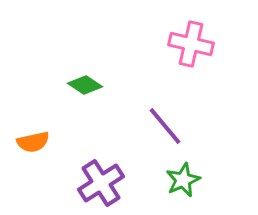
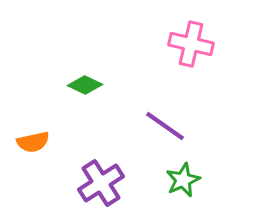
green diamond: rotated 8 degrees counterclockwise
purple line: rotated 15 degrees counterclockwise
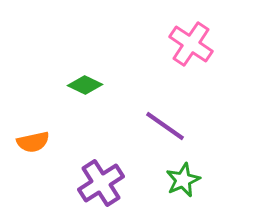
pink cross: rotated 21 degrees clockwise
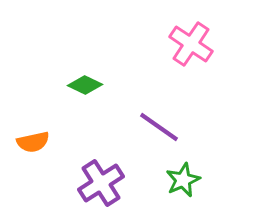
purple line: moved 6 px left, 1 px down
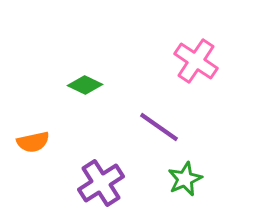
pink cross: moved 5 px right, 17 px down
green star: moved 2 px right, 1 px up
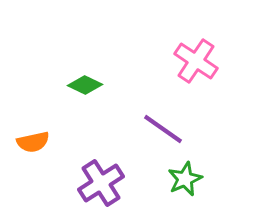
purple line: moved 4 px right, 2 px down
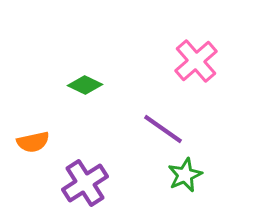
pink cross: rotated 15 degrees clockwise
green star: moved 4 px up
purple cross: moved 16 px left
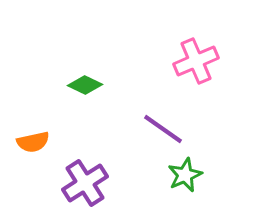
pink cross: rotated 18 degrees clockwise
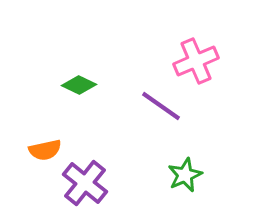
green diamond: moved 6 px left
purple line: moved 2 px left, 23 px up
orange semicircle: moved 12 px right, 8 px down
purple cross: rotated 18 degrees counterclockwise
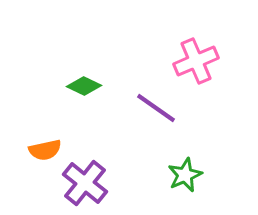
green diamond: moved 5 px right, 1 px down
purple line: moved 5 px left, 2 px down
